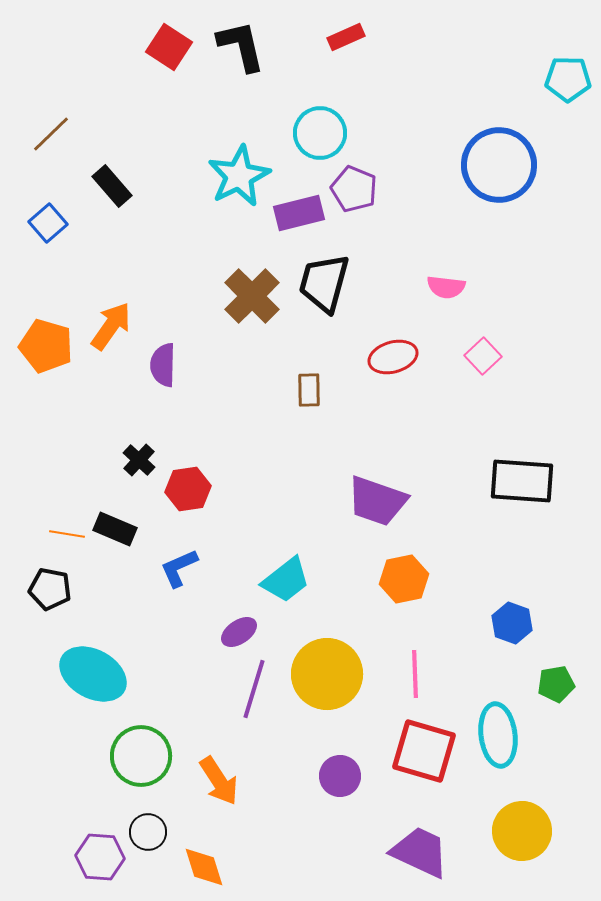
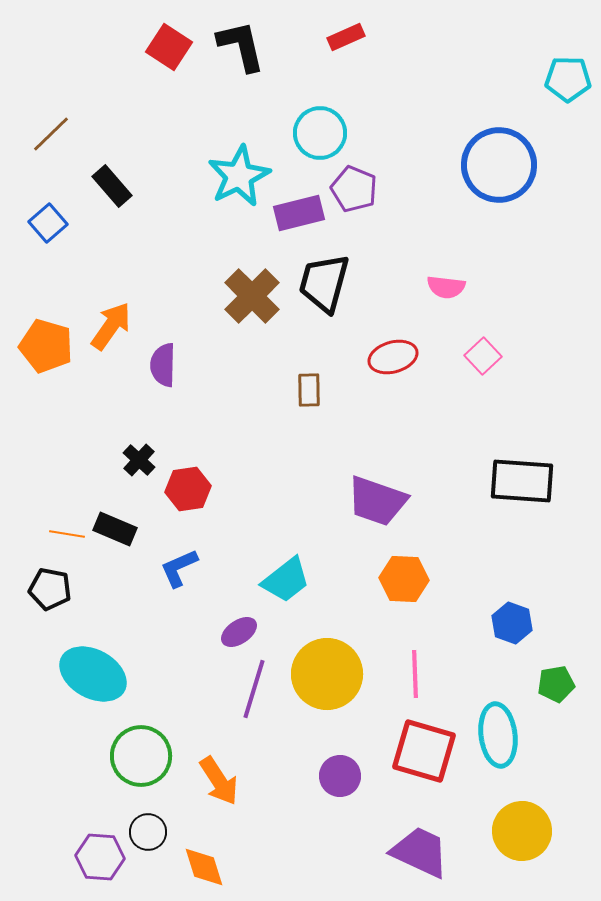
orange hexagon at (404, 579): rotated 15 degrees clockwise
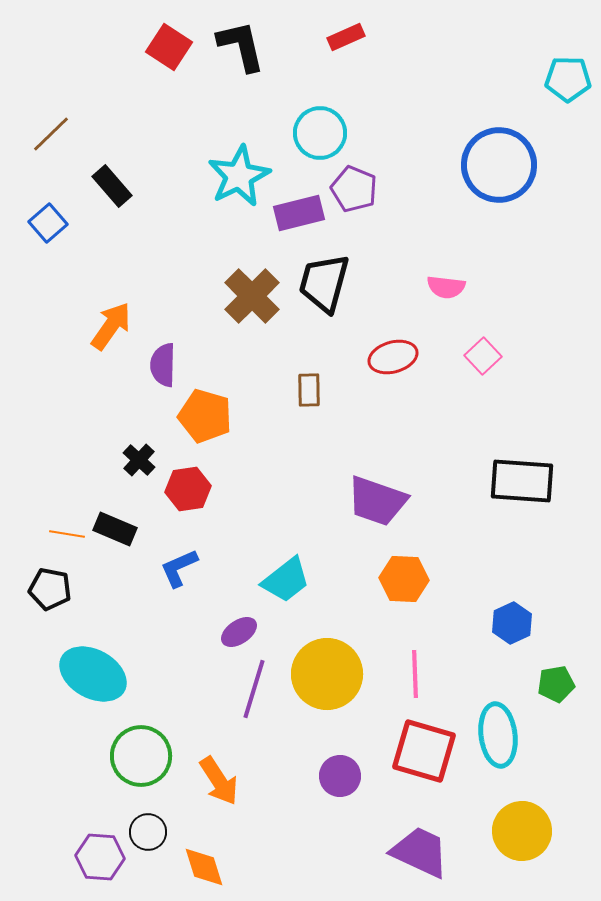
orange pentagon at (46, 346): moved 159 px right, 70 px down
blue hexagon at (512, 623): rotated 15 degrees clockwise
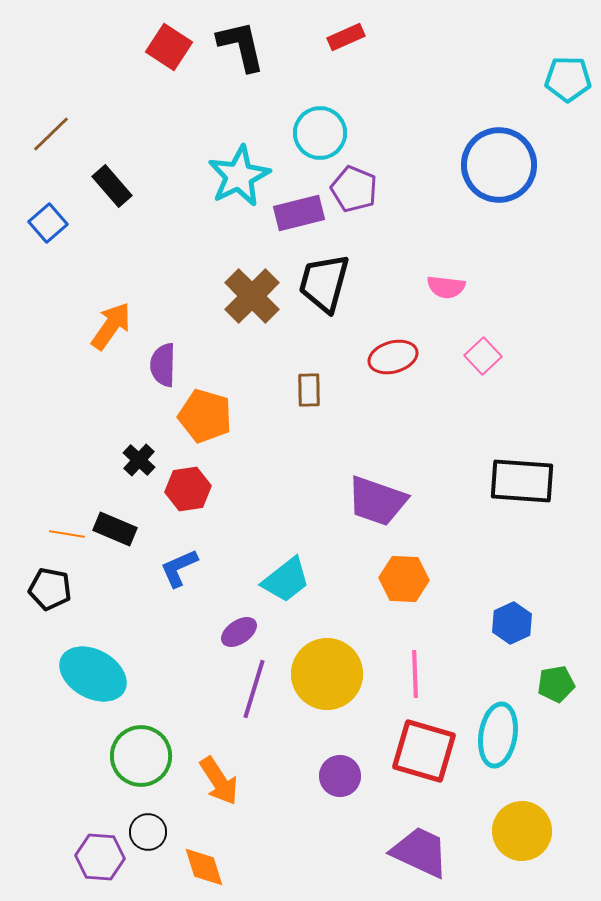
cyan ellipse at (498, 735): rotated 16 degrees clockwise
